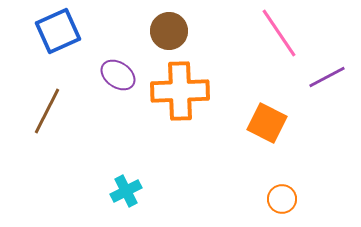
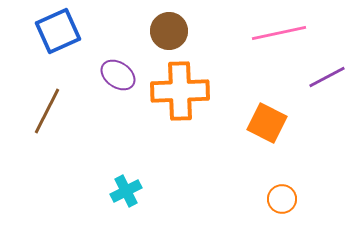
pink line: rotated 68 degrees counterclockwise
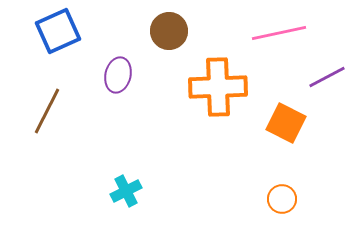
purple ellipse: rotated 68 degrees clockwise
orange cross: moved 38 px right, 4 px up
orange square: moved 19 px right
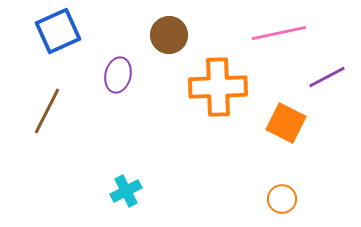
brown circle: moved 4 px down
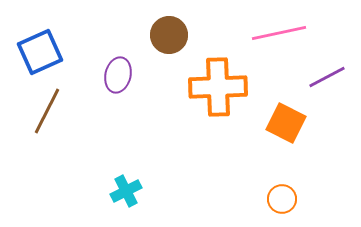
blue square: moved 18 px left, 21 px down
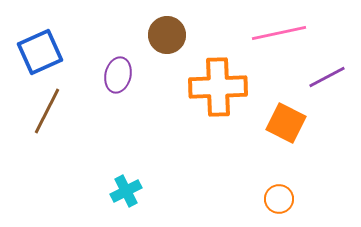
brown circle: moved 2 px left
orange circle: moved 3 px left
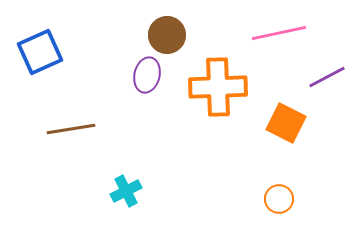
purple ellipse: moved 29 px right
brown line: moved 24 px right, 18 px down; rotated 54 degrees clockwise
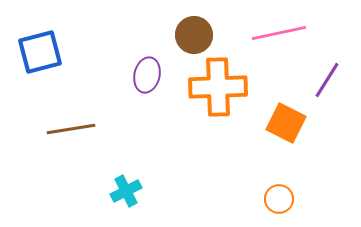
brown circle: moved 27 px right
blue square: rotated 9 degrees clockwise
purple line: moved 3 px down; rotated 30 degrees counterclockwise
